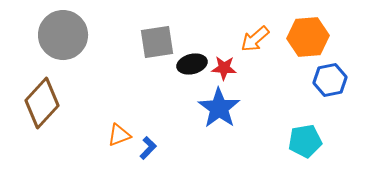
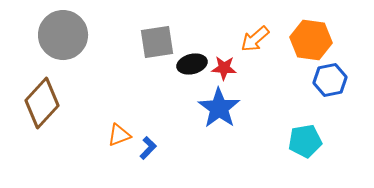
orange hexagon: moved 3 px right, 3 px down; rotated 12 degrees clockwise
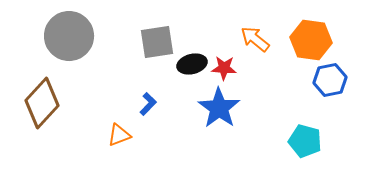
gray circle: moved 6 px right, 1 px down
orange arrow: rotated 80 degrees clockwise
cyan pentagon: rotated 24 degrees clockwise
blue L-shape: moved 44 px up
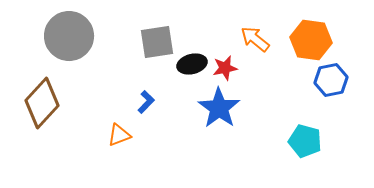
red star: moved 1 px right; rotated 15 degrees counterclockwise
blue hexagon: moved 1 px right
blue L-shape: moved 2 px left, 2 px up
